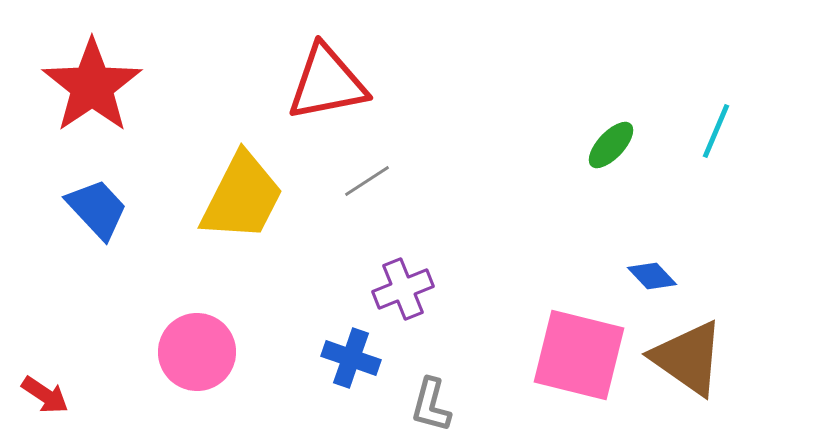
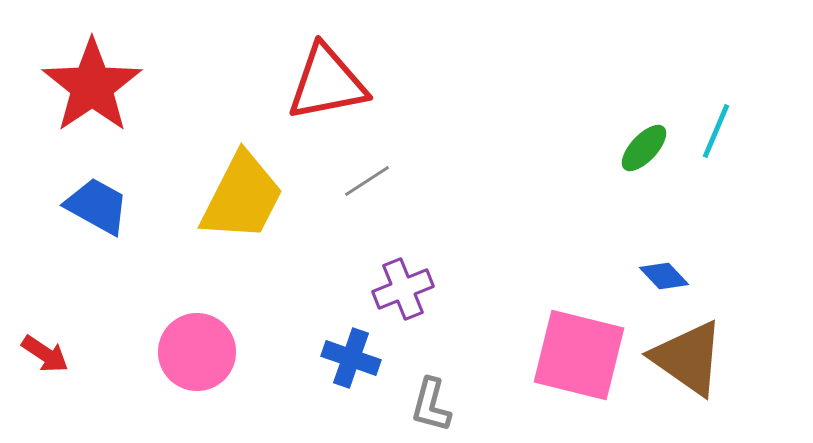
green ellipse: moved 33 px right, 3 px down
blue trapezoid: moved 3 px up; rotated 18 degrees counterclockwise
blue diamond: moved 12 px right
red arrow: moved 41 px up
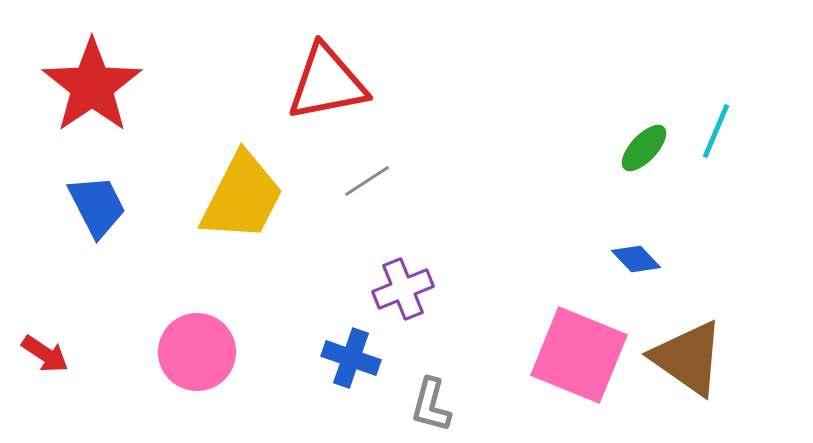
blue trapezoid: rotated 34 degrees clockwise
blue diamond: moved 28 px left, 17 px up
pink square: rotated 8 degrees clockwise
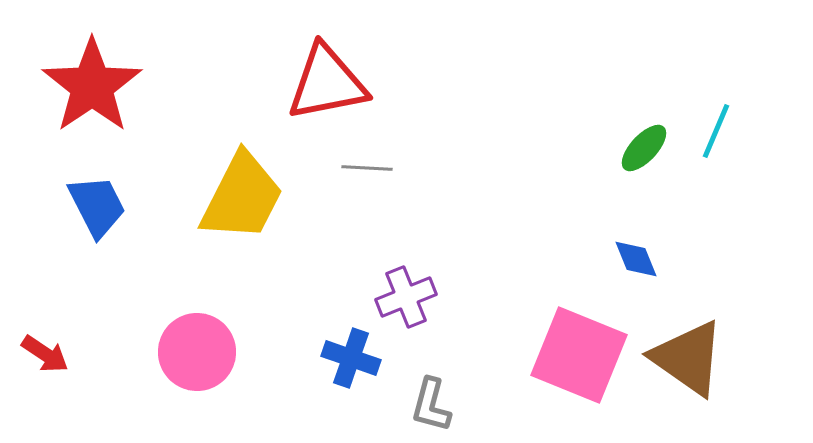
gray line: moved 13 px up; rotated 36 degrees clockwise
blue diamond: rotated 21 degrees clockwise
purple cross: moved 3 px right, 8 px down
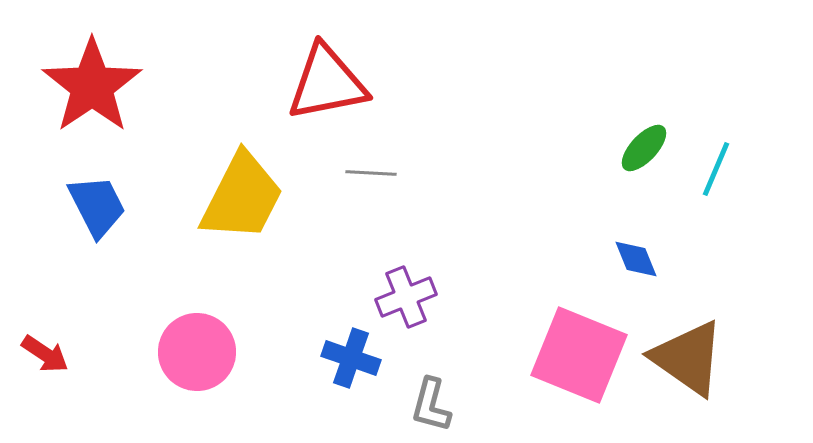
cyan line: moved 38 px down
gray line: moved 4 px right, 5 px down
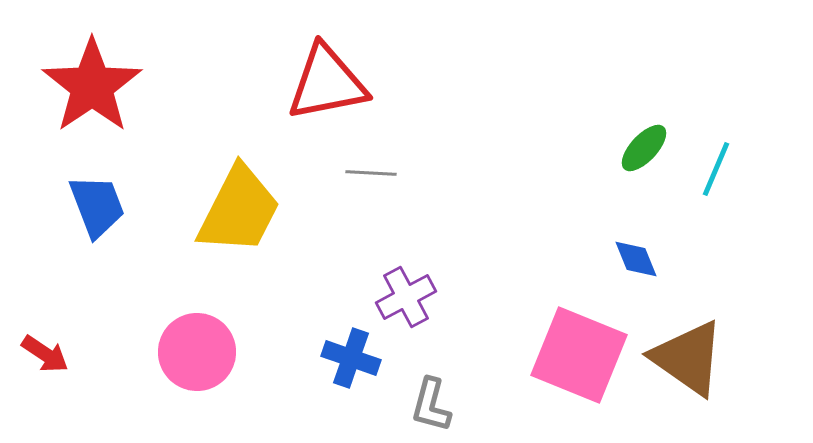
yellow trapezoid: moved 3 px left, 13 px down
blue trapezoid: rotated 6 degrees clockwise
purple cross: rotated 6 degrees counterclockwise
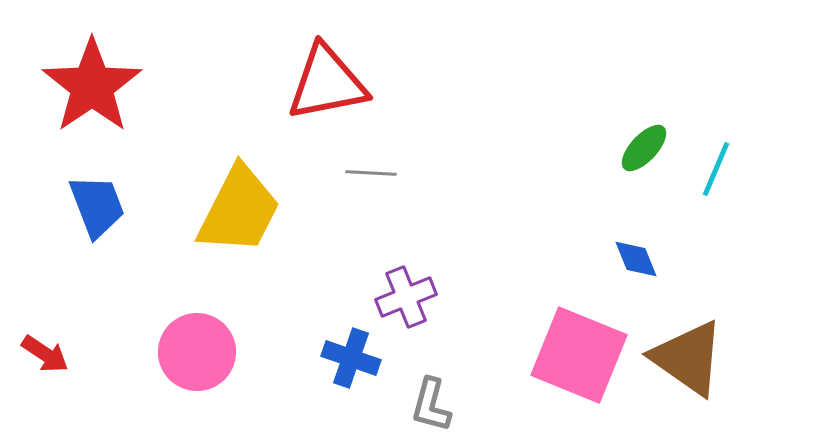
purple cross: rotated 6 degrees clockwise
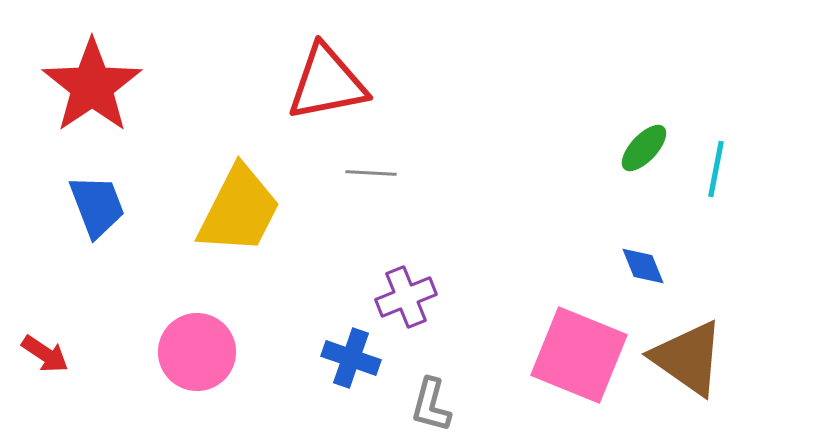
cyan line: rotated 12 degrees counterclockwise
blue diamond: moved 7 px right, 7 px down
